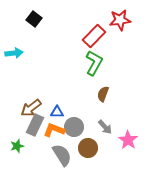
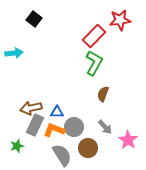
brown arrow: rotated 25 degrees clockwise
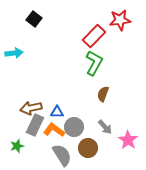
orange L-shape: rotated 15 degrees clockwise
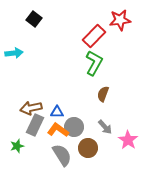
orange L-shape: moved 4 px right
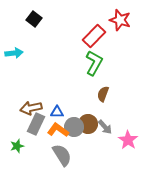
red star: rotated 25 degrees clockwise
gray rectangle: moved 1 px right, 1 px up
brown circle: moved 24 px up
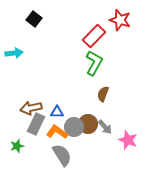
orange L-shape: moved 1 px left, 2 px down
pink star: rotated 12 degrees counterclockwise
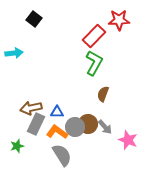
red star: moved 1 px left; rotated 20 degrees counterclockwise
gray circle: moved 1 px right
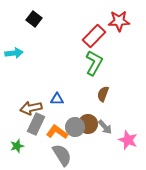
red star: moved 1 px down
blue triangle: moved 13 px up
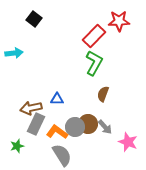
pink star: moved 2 px down
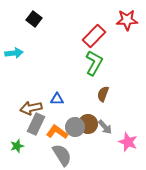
red star: moved 8 px right, 1 px up
